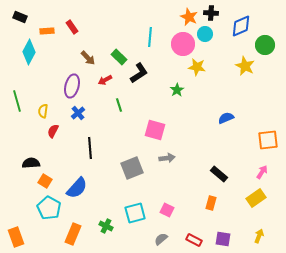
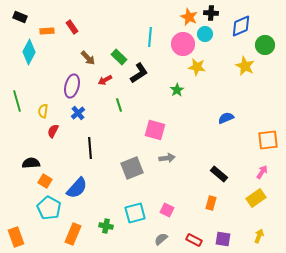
green cross at (106, 226): rotated 16 degrees counterclockwise
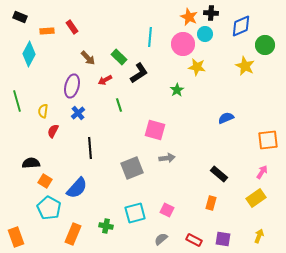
cyan diamond at (29, 52): moved 2 px down
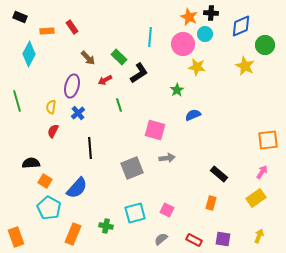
yellow semicircle at (43, 111): moved 8 px right, 4 px up
blue semicircle at (226, 118): moved 33 px left, 3 px up
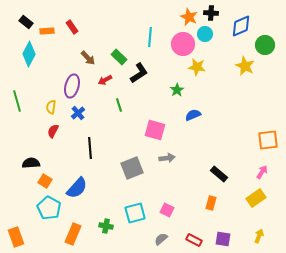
black rectangle at (20, 17): moved 6 px right, 5 px down; rotated 16 degrees clockwise
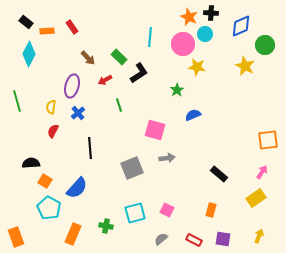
orange rectangle at (211, 203): moved 7 px down
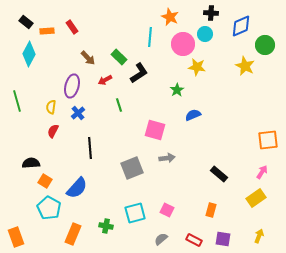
orange star at (189, 17): moved 19 px left
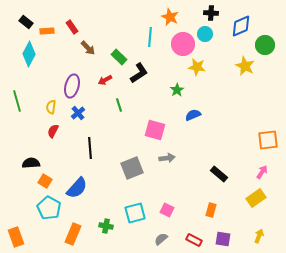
brown arrow at (88, 58): moved 10 px up
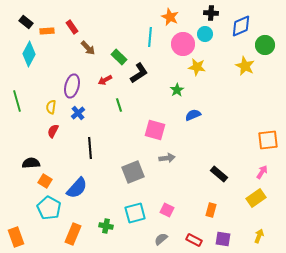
gray square at (132, 168): moved 1 px right, 4 px down
